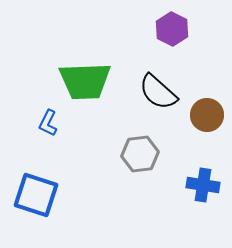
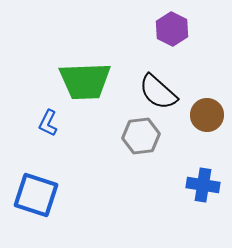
gray hexagon: moved 1 px right, 18 px up
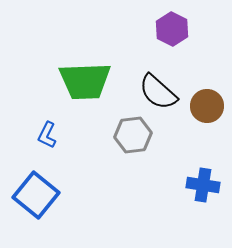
brown circle: moved 9 px up
blue L-shape: moved 1 px left, 12 px down
gray hexagon: moved 8 px left, 1 px up
blue square: rotated 21 degrees clockwise
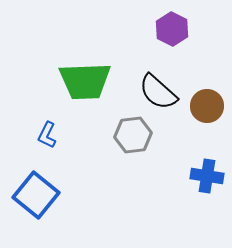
blue cross: moved 4 px right, 9 px up
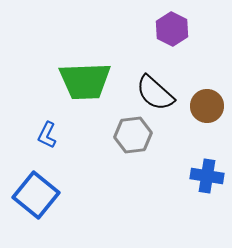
black semicircle: moved 3 px left, 1 px down
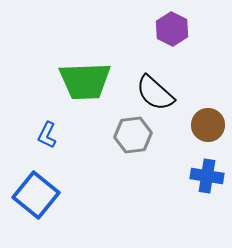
brown circle: moved 1 px right, 19 px down
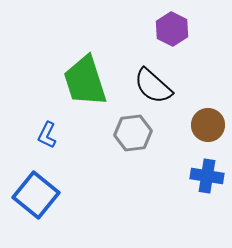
green trapezoid: rotated 74 degrees clockwise
black semicircle: moved 2 px left, 7 px up
gray hexagon: moved 2 px up
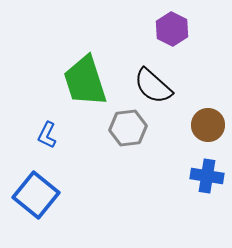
gray hexagon: moved 5 px left, 5 px up
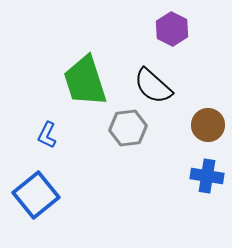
blue square: rotated 12 degrees clockwise
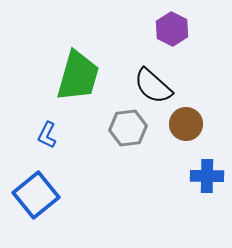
green trapezoid: moved 7 px left, 5 px up; rotated 146 degrees counterclockwise
brown circle: moved 22 px left, 1 px up
blue cross: rotated 8 degrees counterclockwise
